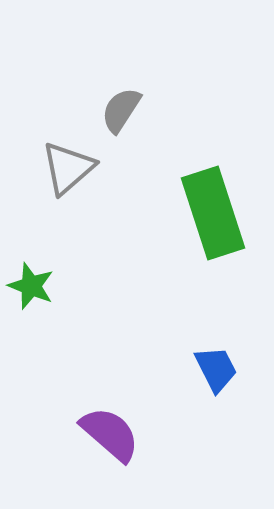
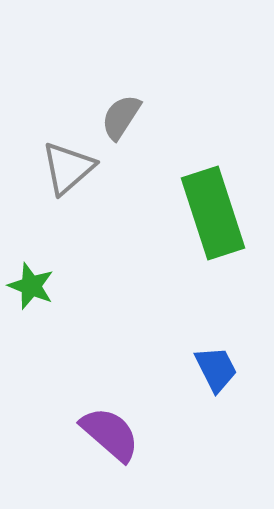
gray semicircle: moved 7 px down
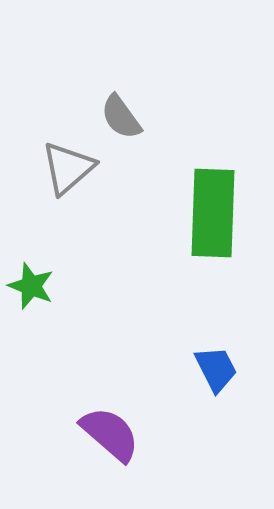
gray semicircle: rotated 69 degrees counterclockwise
green rectangle: rotated 20 degrees clockwise
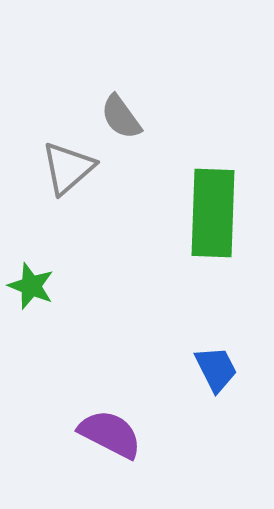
purple semicircle: rotated 14 degrees counterclockwise
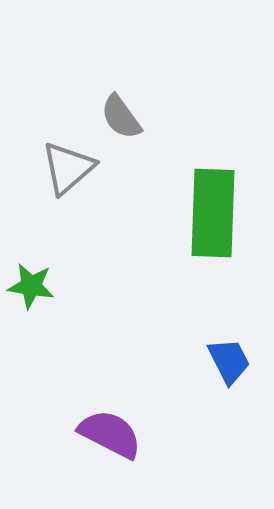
green star: rotated 12 degrees counterclockwise
blue trapezoid: moved 13 px right, 8 px up
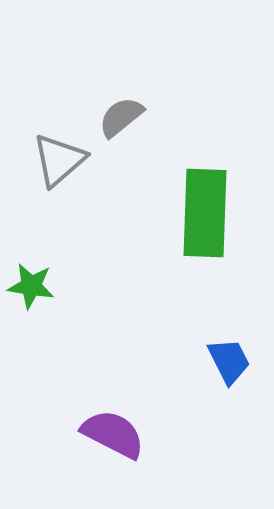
gray semicircle: rotated 87 degrees clockwise
gray triangle: moved 9 px left, 8 px up
green rectangle: moved 8 px left
purple semicircle: moved 3 px right
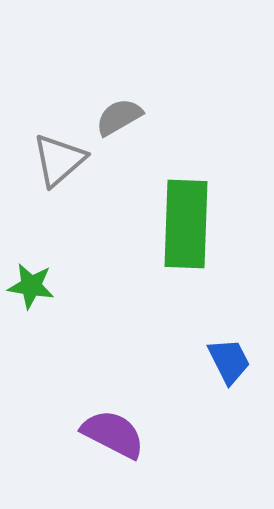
gray semicircle: moved 2 px left; rotated 9 degrees clockwise
green rectangle: moved 19 px left, 11 px down
